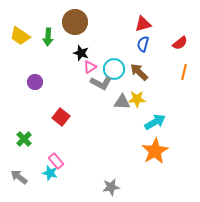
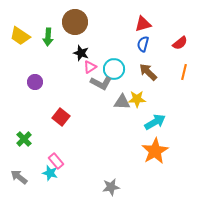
brown arrow: moved 9 px right
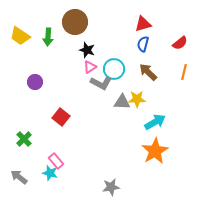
black star: moved 6 px right, 3 px up
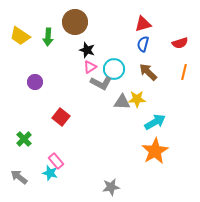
red semicircle: rotated 21 degrees clockwise
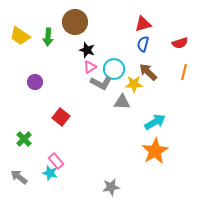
yellow star: moved 3 px left, 15 px up
